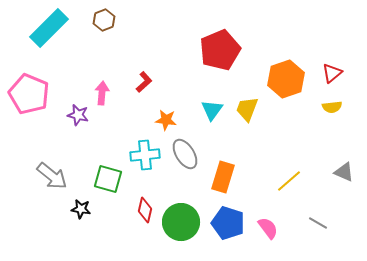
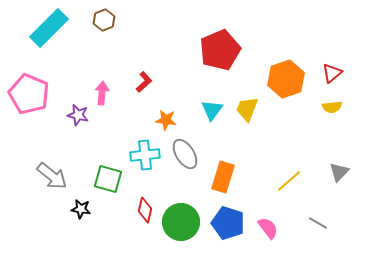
gray triangle: moved 5 px left; rotated 50 degrees clockwise
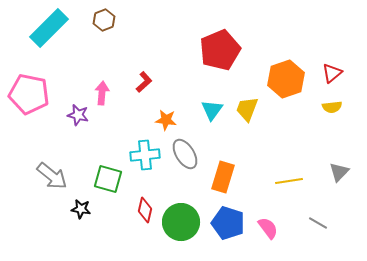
pink pentagon: rotated 12 degrees counterclockwise
yellow line: rotated 32 degrees clockwise
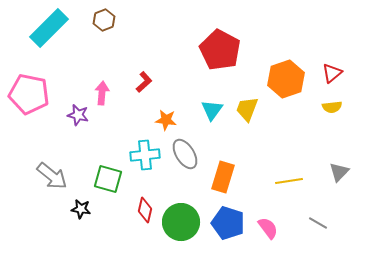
red pentagon: rotated 21 degrees counterclockwise
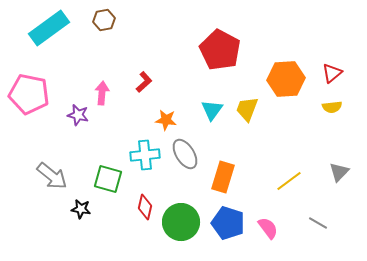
brown hexagon: rotated 10 degrees clockwise
cyan rectangle: rotated 9 degrees clockwise
orange hexagon: rotated 15 degrees clockwise
yellow line: rotated 28 degrees counterclockwise
red diamond: moved 3 px up
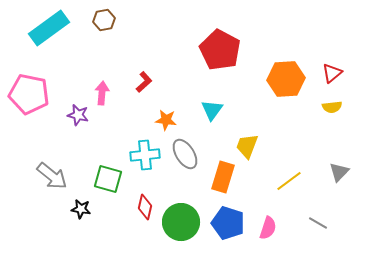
yellow trapezoid: moved 37 px down
pink semicircle: rotated 55 degrees clockwise
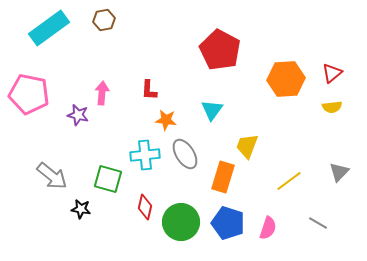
red L-shape: moved 5 px right, 8 px down; rotated 135 degrees clockwise
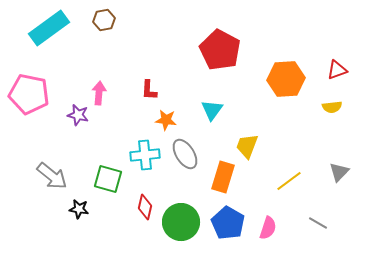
red triangle: moved 5 px right, 3 px up; rotated 20 degrees clockwise
pink arrow: moved 3 px left
black star: moved 2 px left
blue pentagon: rotated 12 degrees clockwise
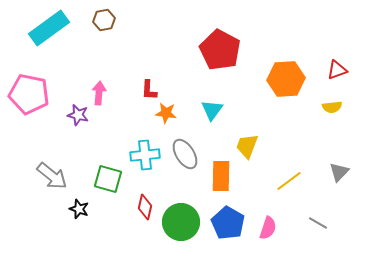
orange star: moved 7 px up
orange rectangle: moved 2 px left, 1 px up; rotated 16 degrees counterclockwise
black star: rotated 12 degrees clockwise
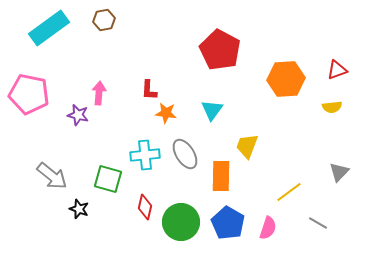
yellow line: moved 11 px down
